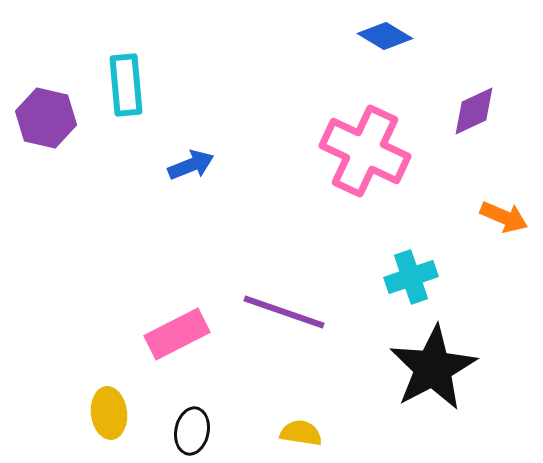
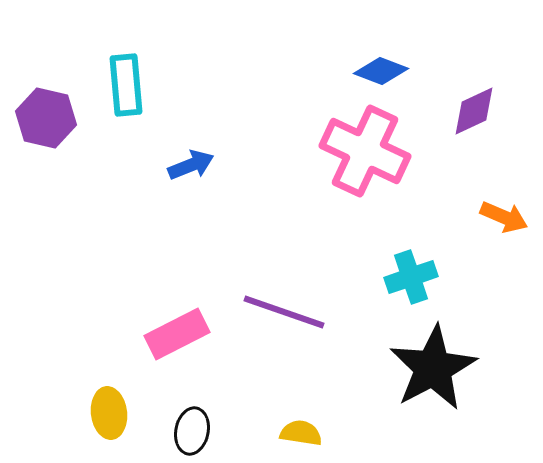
blue diamond: moved 4 px left, 35 px down; rotated 10 degrees counterclockwise
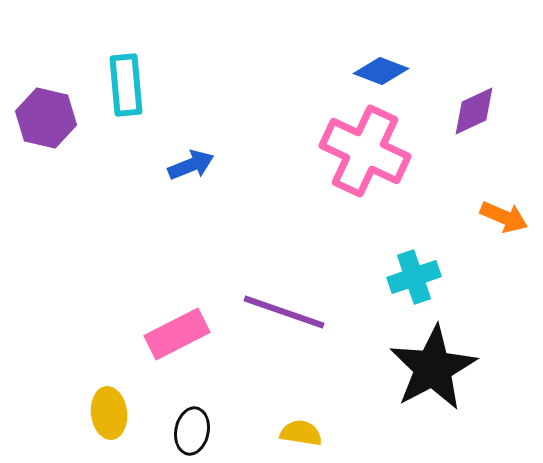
cyan cross: moved 3 px right
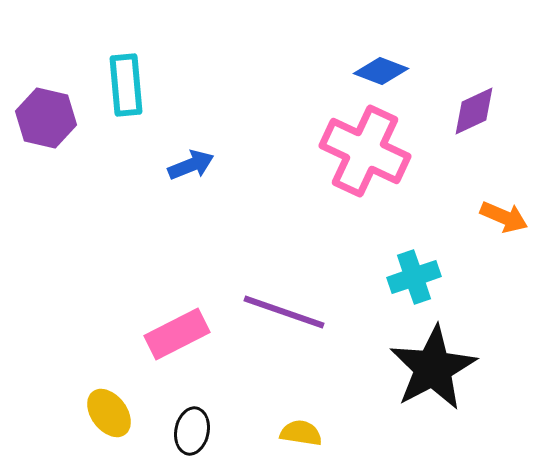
yellow ellipse: rotated 30 degrees counterclockwise
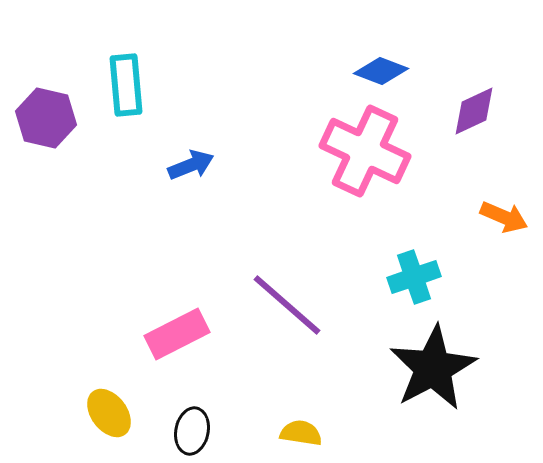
purple line: moved 3 px right, 7 px up; rotated 22 degrees clockwise
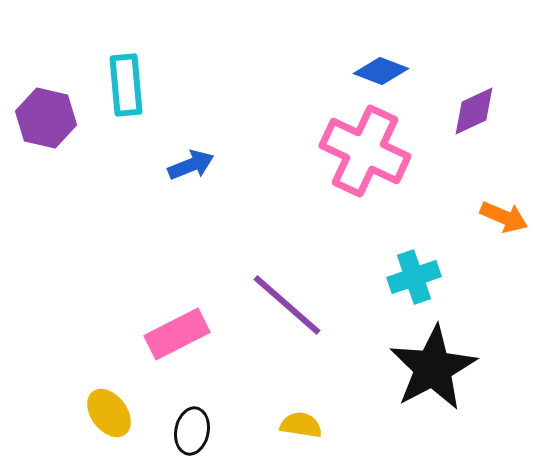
yellow semicircle: moved 8 px up
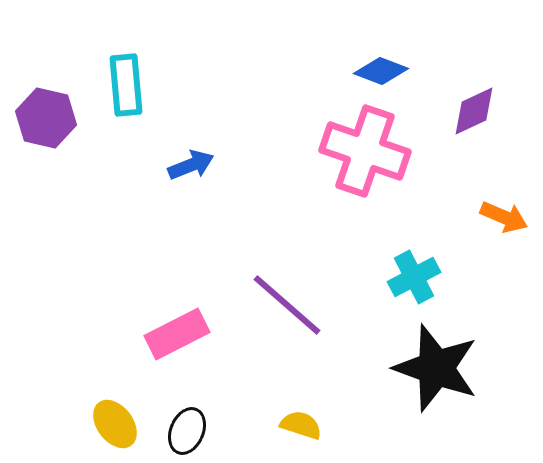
pink cross: rotated 6 degrees counterclockwise
cyan cross: rotated 9 degrees counterclockwise
black star: moved 3 px right; rotated 24 degrees counterclockwise
yellow ellipse: moved 6 px right, 11 px down
yellow semicircle: rotated 9 degrees clockwise
black ellipse: moved 5 px left; rotated 12 degrees clockwise
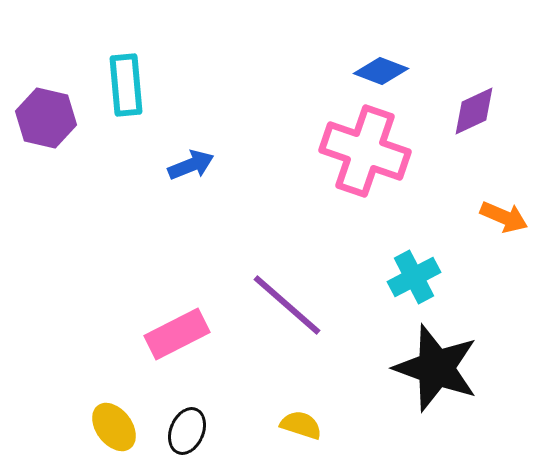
yellow ellipse: moved 1 px left, 3 px down
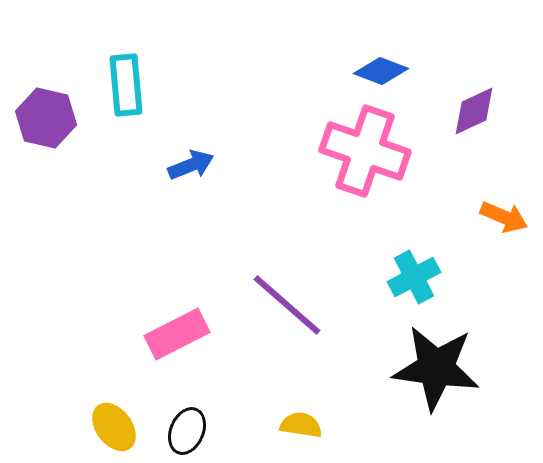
black star: rotated 12 degrees counterclockwise
yellow semicircle: rotated 9 degrees counterclockwise
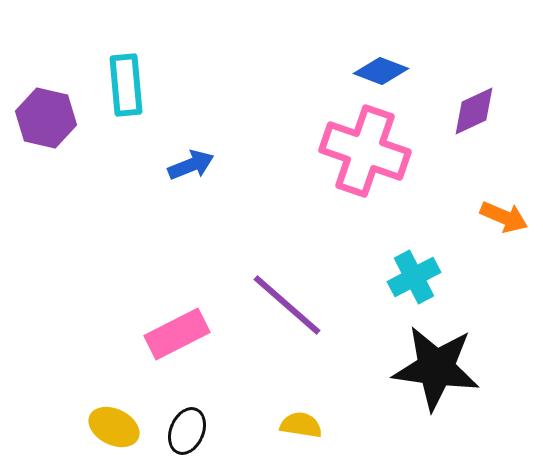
yellow ellipse: rotated 27 degrees counterclockwise
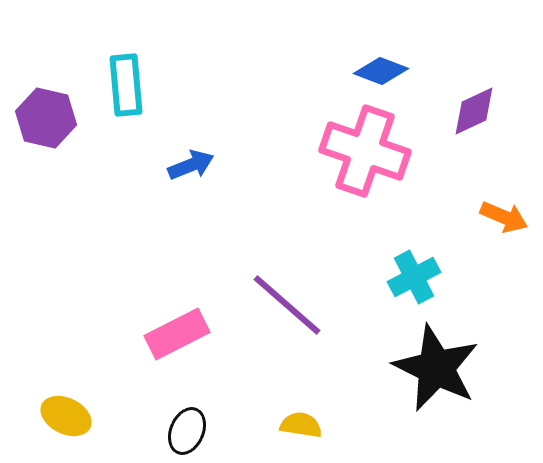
black star: rotated 18 degrees clockwise
yellow ellipse: moved 48 px left, 11 px up
